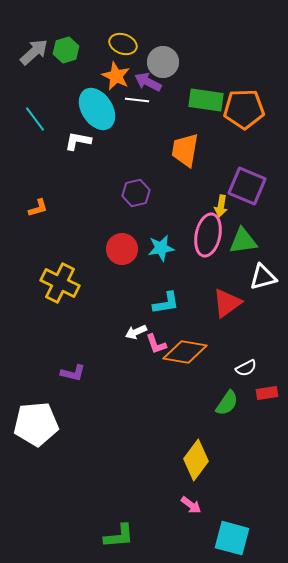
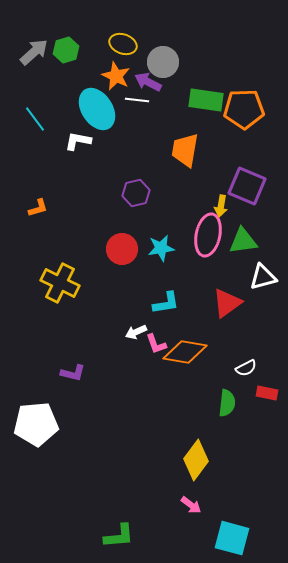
red rectangle: rotated 20 degrees clockwise
green semicircle: rotated 28 degrees counterclockwise
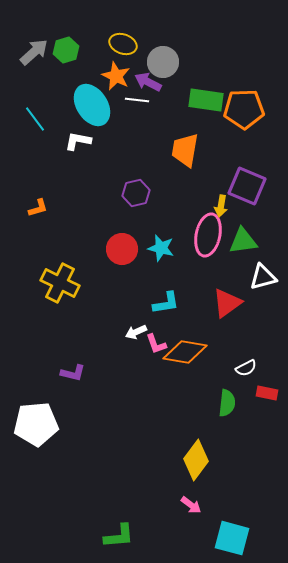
cyan ellipse: moved 5 px left, 4 px up
cyan star: rotated 24 degrees clockwise
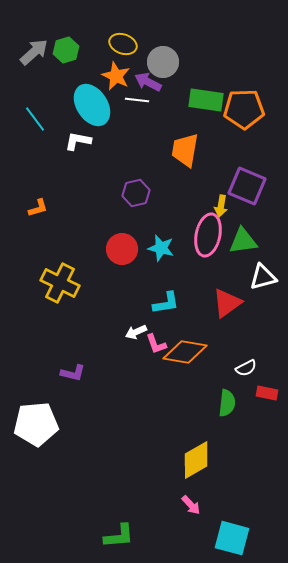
yellow diamond: rotated 24 degrees clockwise
pink arrow: rotated 10 degrees clockwise
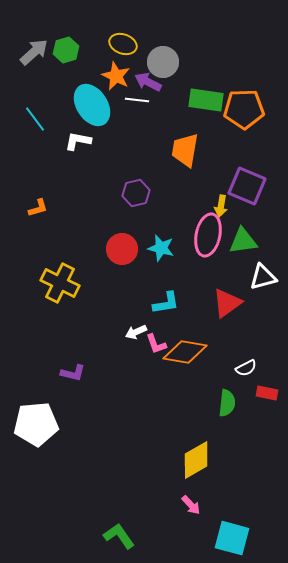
green L-shape: rotated 120 degrees counterclockwise
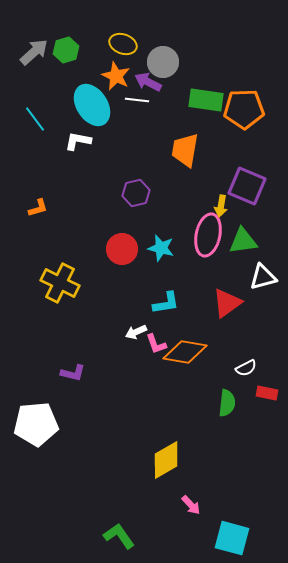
yellow diamond: moved 30 px left
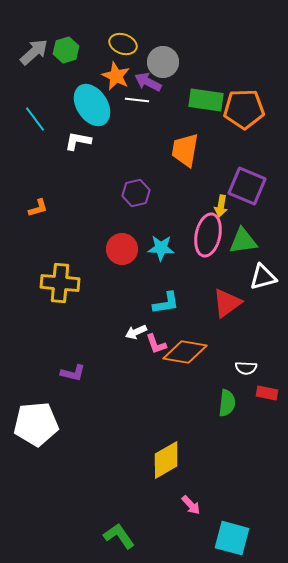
cyan star: rotated 12 degrees counterclockwise
yellow cross: rotated 21 degrees counterclockwise
white semicircle: rotated 30 degrees clockwise
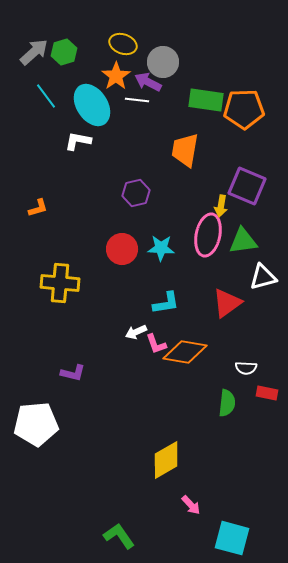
green hexagon: moved 2 px left, 2 px down
orange star: rotated 12 degrees clockwise
cyan line: moved 11 px right, 23 px up
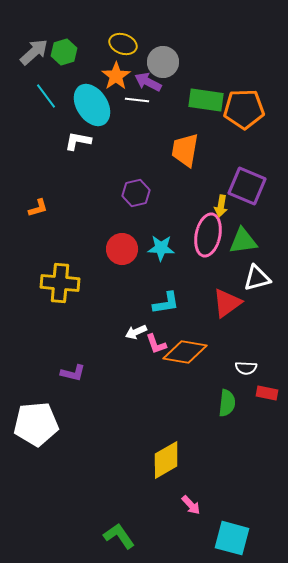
white triangle: moved 6 px left, 1 px down
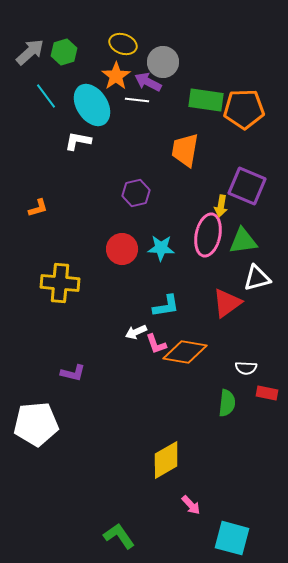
gray arrow: moved 4 px left
cyan L-shape: moved 3 px down
